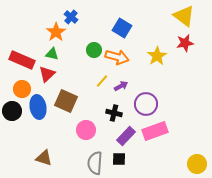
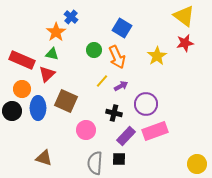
orange arrow: rotated 50 degrees clockwise
blue ellipse: moved 1 px down; rotated 10 degrees clockwise
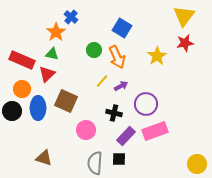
yellow triangle: rotated 30 degrees clockwise
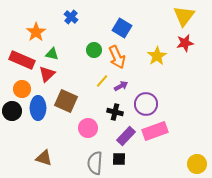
orange star: moved 20 px left
black cross: moved 1 px right, 1 px up
pink circle: moved 2 px right, 2 px up
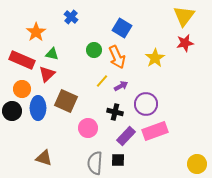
yellow star: moved 2 px left, 2 px down
black square: moved 1 px left, 1 px down
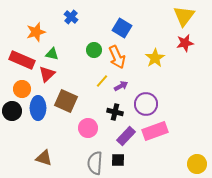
orange star: rotated 18 degrees clockwise
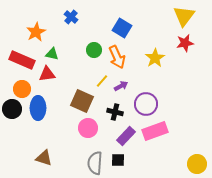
orange star: rotated 12 degrees counterclockwise
red triangle: rotated 36 degrees clockwise
brown square: moved 16 px right
black circle: moved 2 px up
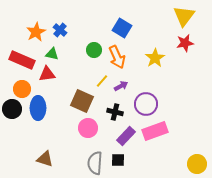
blue cross: moved 11 px left, 13 px down
brown triangle: moved 1 px right, 1 px down
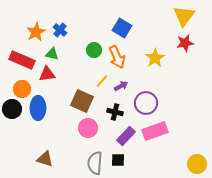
purple circle: moved 1 px up
